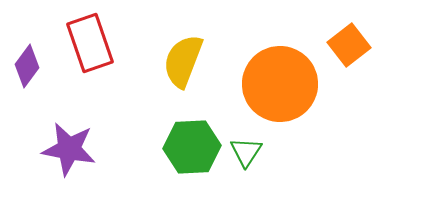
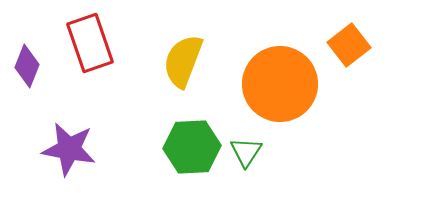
purple diamond: rotated 15 degrees counterclockwise
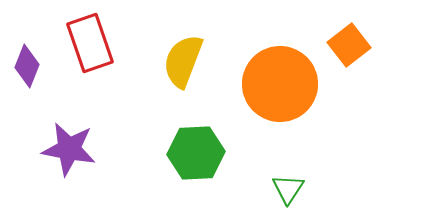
green hexagon: moved 4 px right, 6 px down
green triangle: moved 42 px right, 37 px down
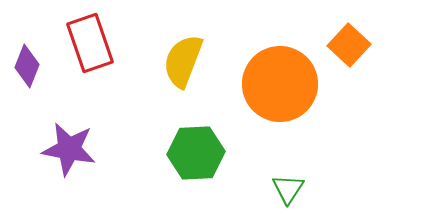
orange square: rotated 9 degrees counterclockwise
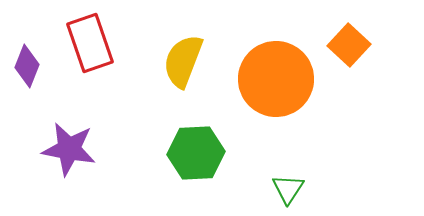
orange circle: moved 4 px left, 5 px up
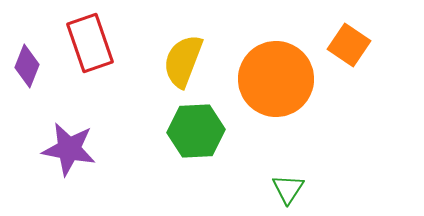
orange square: rotated 9 degrees counterclockwise
green hexagon: moved 22 px up
